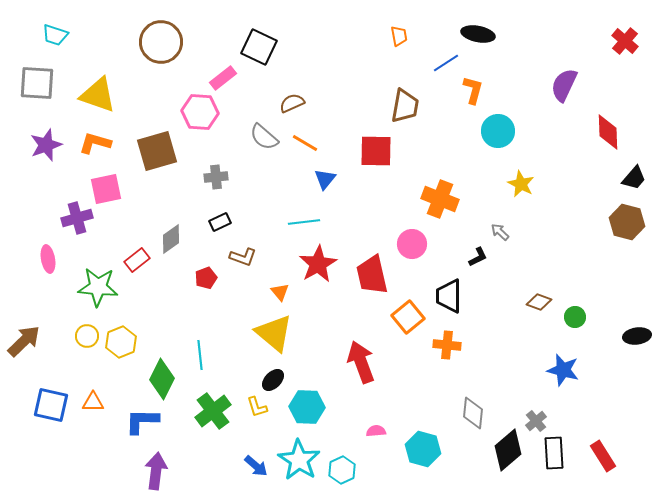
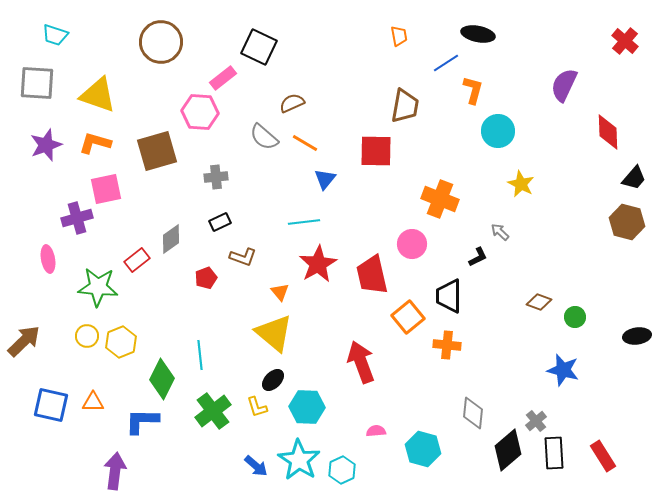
purple arrow at (156, 471): moved 41 px left
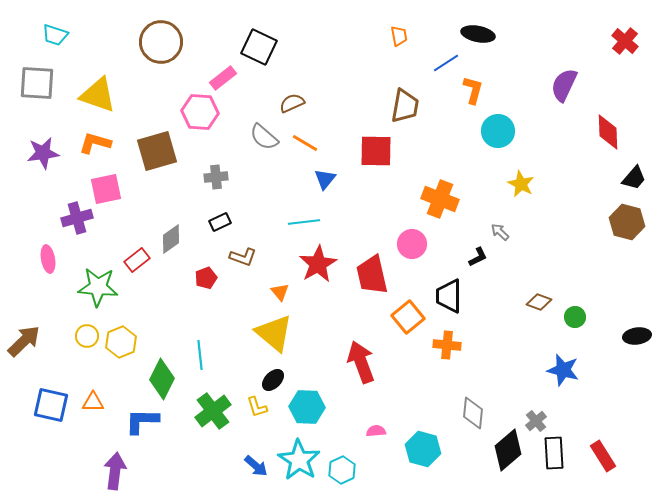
purple star at (46, 145): moved 3 px left, 8 px down; rotated 12 degrees clockwise
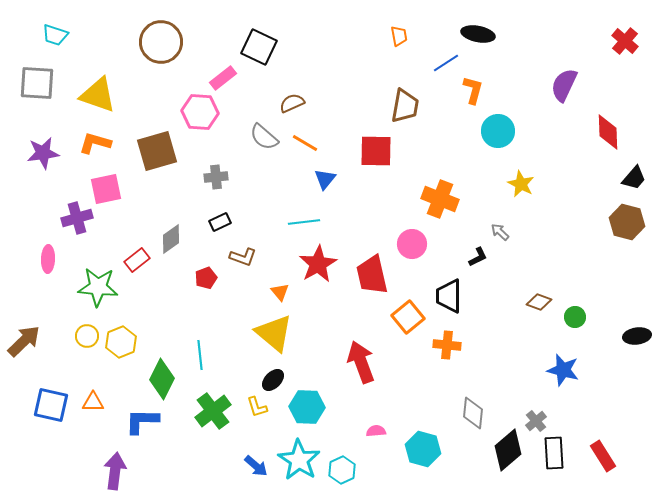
pink ellipse at (48, 259): rotated 12 degrees clockwise
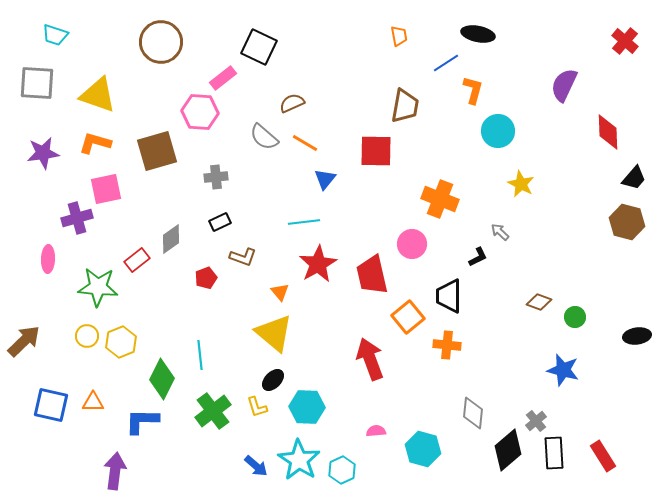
red arrow at (361, 362): moved 9 px right, 3 px up
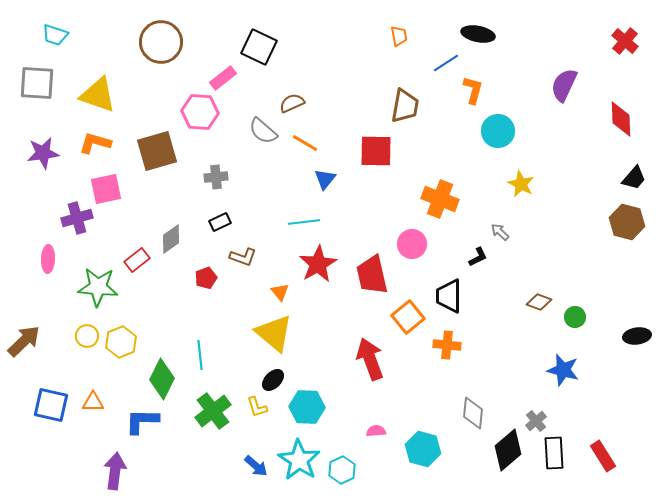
red diamond at (608, 132): moved 13 px right, 13 px up
gray semicircle at (264, 137): moved 1 px left, 6 px up
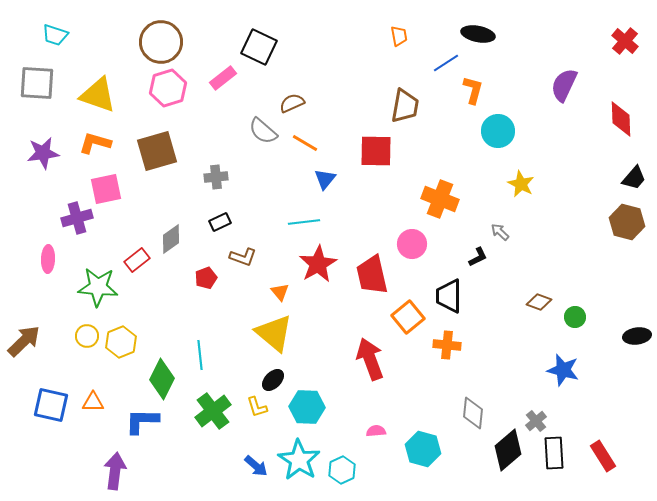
pink hexagon at (200, 112): moved 32 px left, 24 px up; rotated 21 degrees counterclockwise
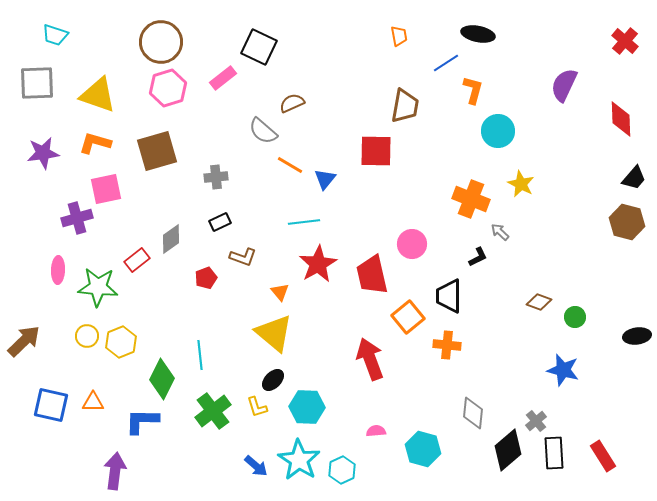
gray square at (37, 83): rotated 6 degrees counterclockwise
orange line at (305, 143): moved 15 px left, 22 px down
orange cross at (440, 199): moved 31 px right
pink ellipse at (48, 259): moved 10 px right, 11 px down
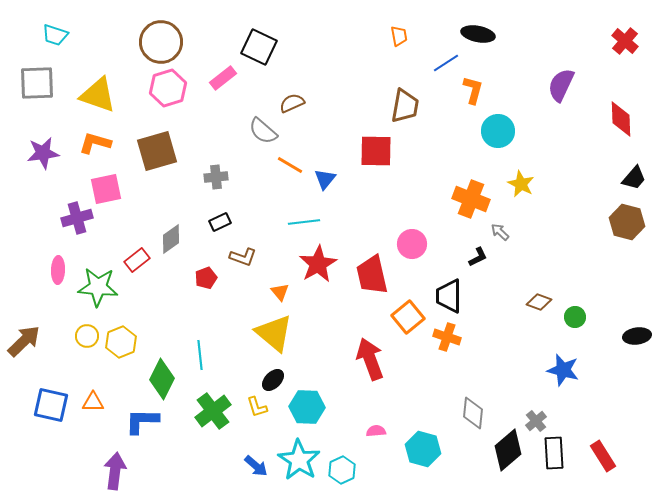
purple semicircle at (564, 85): moved 3 px left
orange cross at (447, 345): moved 8 px up; rotated 12 degrees clockwise
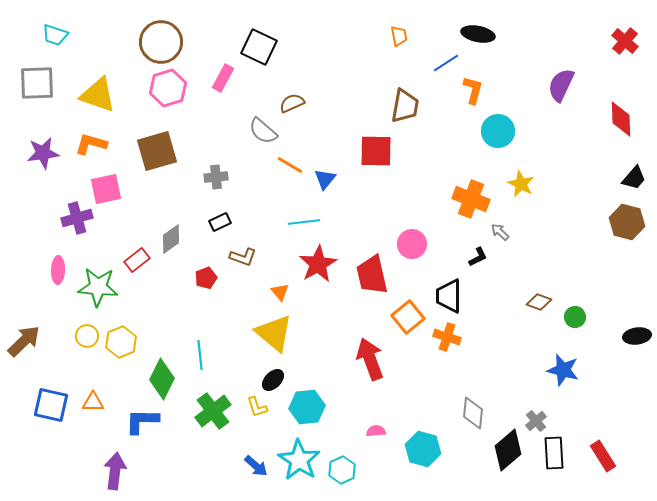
pink rectangle at (223, 78): rotated 24 degrees counterclockwise
orange L-shape at (95, 143): moved 4 px left, 1 px down
cyan hexagon at (307, 407): rotated 8 degrees counterclockwise
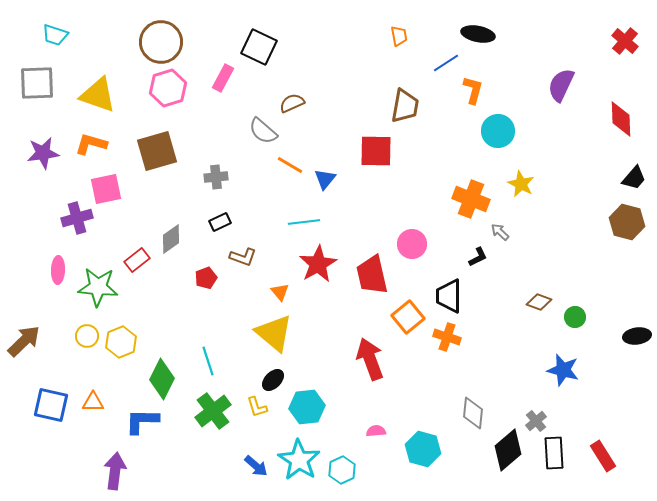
cyan line at (200, 355): moved 8 px right, 6 px down; rotated 12 degrees counterclockwise
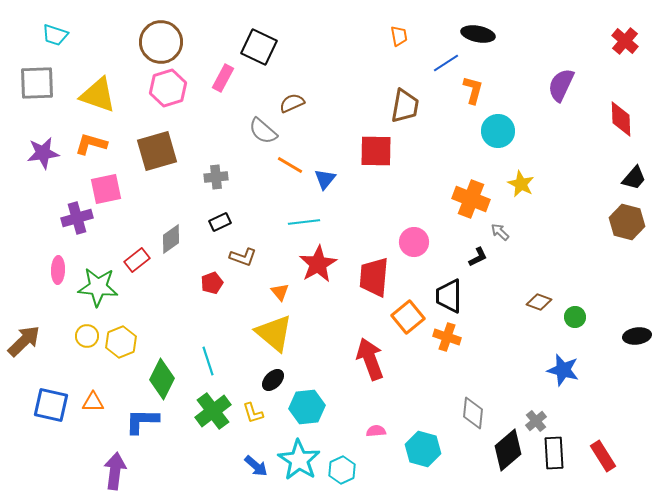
pink circle at (412, 244): moved 2 px right, 2 px up
red trapezoid at (372, 275): moved 2 px right, 2 px down; rotated 18 degrees clockwise
red pentagon at (206, 278): moved 6 px right, 5 px down
yellow L-shape at (257, 407): moved 4 px left, 6 px down
